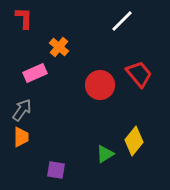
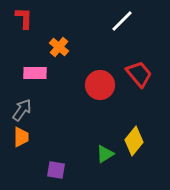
pink rectangle: rotated 25 degrees clockwise
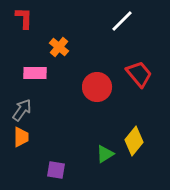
red circle: moved 3 px left, 2 px down
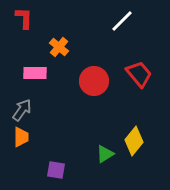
red circle: moved 3 px left, 6 px up
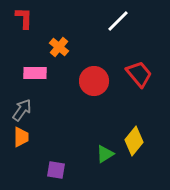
white line: moved 4 px left
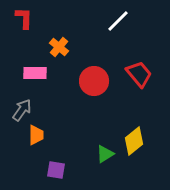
orange trapezoid: moved 15 px right, 2 px up
yellow diamond: rotated 12 degrees clockwise
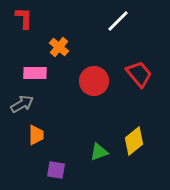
gray arrow: moved 6 px up; rotated 25 degrees clockwise
green triangle: moved 6 px left, 2 px up; rotated 12 degrees clockwise
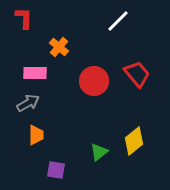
red trapezoid: moved 2 px left
gray arrow: moved 6 px right, 1 px up
green triangle: rotated 18 degrees counterclockwise
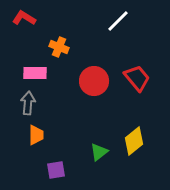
red L-shape: rotated 60 degrees counterclockwise
orange cross: rotated 18 degrees counterclockwise
red trapezoid: moved 4 px down
gray arrow: rotated 55 degrees counterclockwise
purple square: rotated 18 degrees counterclockwise
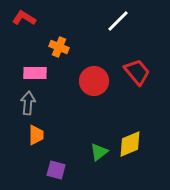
red trapezoid: moved 6 px up
yellow diamond: moved 4 px left, 3 px down; rotated 16 degrees clockwise
purple square: rotated 24 degrees clockwise
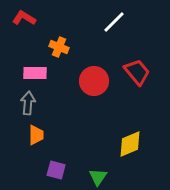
white line: moved 4 px left, 1 px down
green triangle: moved 1 px left, 25 px down; rotated 18 degrees counterclockwise
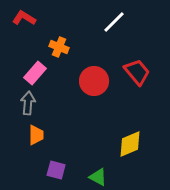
pink rectangle: rotated 50 degrees counterclockwise
green triangle: rotated 36 degrees counterclockwise
